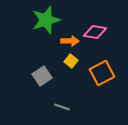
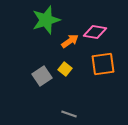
orange arrow: rotated 36 degrees counterclockwise
yellow square: moved 6 px left, 8 px down
orange square: moved 1 px right, 9 px up; rotated 20 degrees clockwise
gray line: moved 7 px right, 7 px down
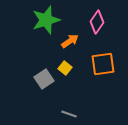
pink diamond: moved 2 px right, 10 px up; rotated 65 degrees counterclockwise
yellow square: moved 1 px up
gray square: moved 2 px right, 3 px down
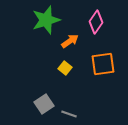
pink diamond: moved 1 px left
gray square: moved 25 px down
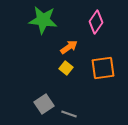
green star: moved 3 px left; rotated 24 degrees clockwise
orange arrow: moved 1 px left, 6 px down
orange square: moved 4 px down
yellow square: moved 1 px right
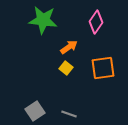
gray square: moved 9 px left, 7 px down
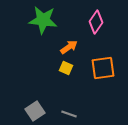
yellow square: rotated 16 degrees counterclockwise
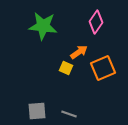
green star: moved 6 px down
orange arrow: moved 10 px right, 5 px down
orange square: rotated 15 degrees counterclockwise
gray square: moved 2 px right; rotated 30 degrees clockwise
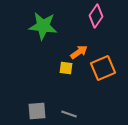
pink diamond: moved 6 px up
yellow square: rotated 16 degrees counterclockwise
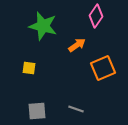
green star: rotated 8 degrees clockwise
orange arrow: moved 2 px left, 7 px up
yellow square: moved 37 px left
gray line: moved 7 px right, 5 px up
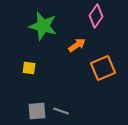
gray line: moved 15 px left, 2 px down
